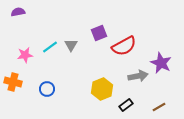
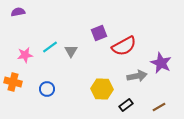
gray triangle: moved 6 px down
gray arrow: moved 1 px left
yellow hexagon: rotated 25 degrees clockwise
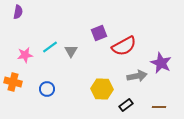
purple semicircle: rotated 112 degrees clockwise
brown line: rotated 32 degrees clockwise
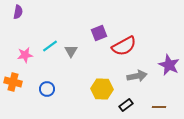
cyan line: moved 1 px up
purple star: moved 8 px right, 2 px down
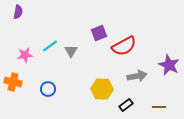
blue circle: moved 1 px right
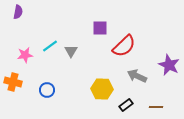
purple square: moved 1 px right, 5 px up; rotated 21 degrees clockwise
red semicircle: rotated 15 degrees counterclockwise
gray arrow: rotated 144 degrees counterclockwise
blue circle: moved 1 px left, 1 px down
brown line: moved 3 px left
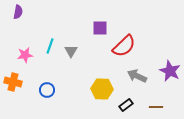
cyan line: rotated 35 degrees counterclockwise
purple star: moved 1 px right, 6 px down
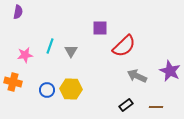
yellow hexagon: moved 31 px left
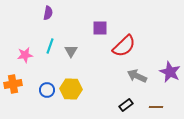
purple semicircle: moved 30 px right, 1 px down
purple star: moved 1 px down
orange cross: moved 2 px down; rotated 24 degrees counterclockwise
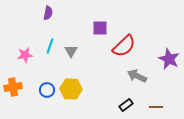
purple star: moved 1 px left, 13 px up
orange cross: moved 3 px down
